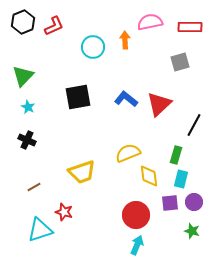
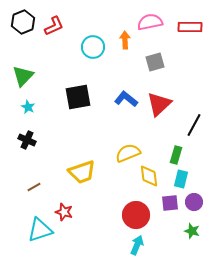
gray square: moved 25 px left
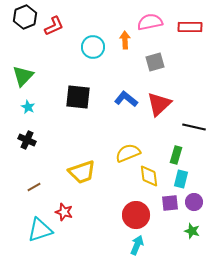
black hexagon: moved 2 px right, 5 px up
black square: rotated 16 degrees clockwise
black line: moved 2 px down; rotated 75 degrees clockwise
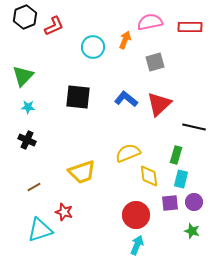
orange arrow: rotated 24 degrees clockwise
cyan star: rotated 24 degrees counterclockwise
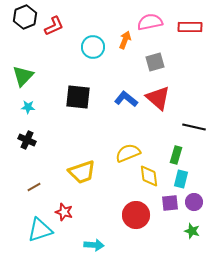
red triangle: moved 1 px left, 6 px up; rotated 36 degrees counterclockwise
cyan arrow: moved 43 px left; rotated 72 degrees clockwise
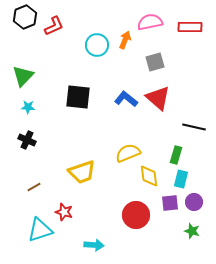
cyan circle: moved 4 px right, 2 px up
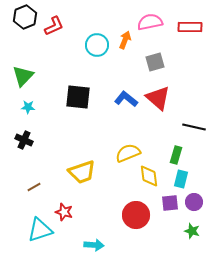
black cross: moved 3 px left
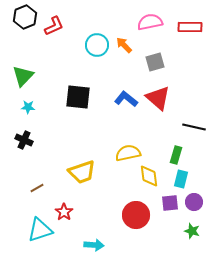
orange arrow: moved 1 px left, 5 px down; rotated 66 degrees counterclockwise
yellow semicircle: rotated 10 degrees clockwise
brown line: moved 3 px right, 1 px down
red star: rotated 18 degrees clockwise
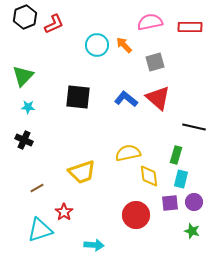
red L-shape: moved 2 px up
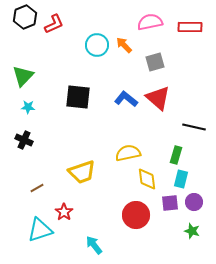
yellow diamond: moved 2 px left, 3 px down
cyan arrow: rotated 132 degrees counterclockwise
